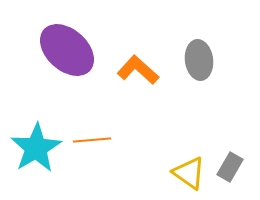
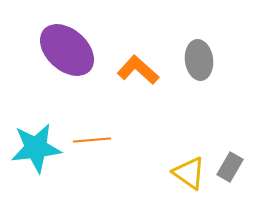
cyan star: rotated 24 degrees clockwise
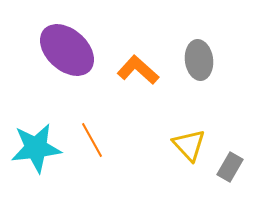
orange line: rotated 66 degrees clockwise
yellow triangle: moved 28 px up; rotated 12 degrees clockwise
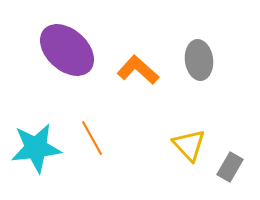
orange line: moved 2 px up
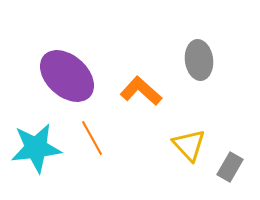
purple ellipse: moved 26 px down
orange L-shape: moved 3 px right, 21 px down
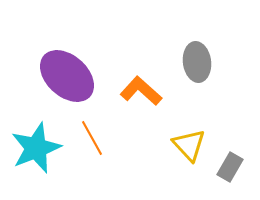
gray ellipse: moved 2 px left, 2 px down
cyan star: rotated 15 degrees counterclockwise
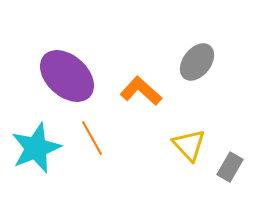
gray ellipse: rotated 45 degrees clockwise
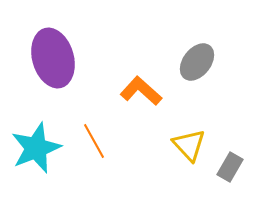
purple ellipse: moved 14 px left, 18 px up; rotated 32 degrees clockwise
orange line: moved 2 px right, 3 px down
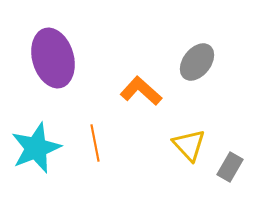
orange line: moved 1 px right, 2 px down; rotated 18 degrees clockwise
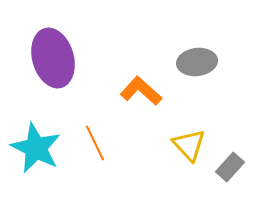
gray ellipse: rotated 45 degrees clockwise
orange line: rotated 15 degrees counterclockwise
cyan star: rotated 24 degrees counterclockwise
gray rectangle: rotated 12 degrees clockwise
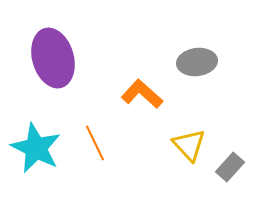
orange L-shape: moved 1 px right, 3 px down
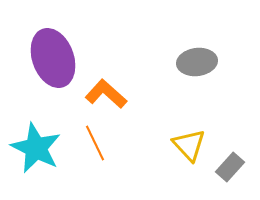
purple ellipse: rotated 4 degrees counterclockwise
orange L-shape: moved 36 px left
